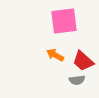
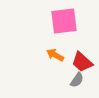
red trapezoid: moved 1 px left, 1 px down
gray semicircle: rotated 49 degrees counterclockwise
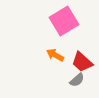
pink square: rotated 24 degrees counterclockwise
gray semicircle: rotated 14 degrees clockwise
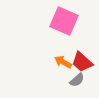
pink square: rotated 36 degrees counterclockwise
orange arrow: moved 8 px right, 7 px down
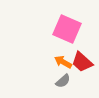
pink square: moved 3 px right, 8 px down
gray semicircle: moved 14 px left, 1 px down
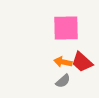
pink square: moved 1 px left, 1 px up; rotated 24 degrees counterclockwise
orange arrow: rotated 18 degrees counterclockwise
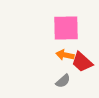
orange arrow: moved 2 px right, 7 px up
